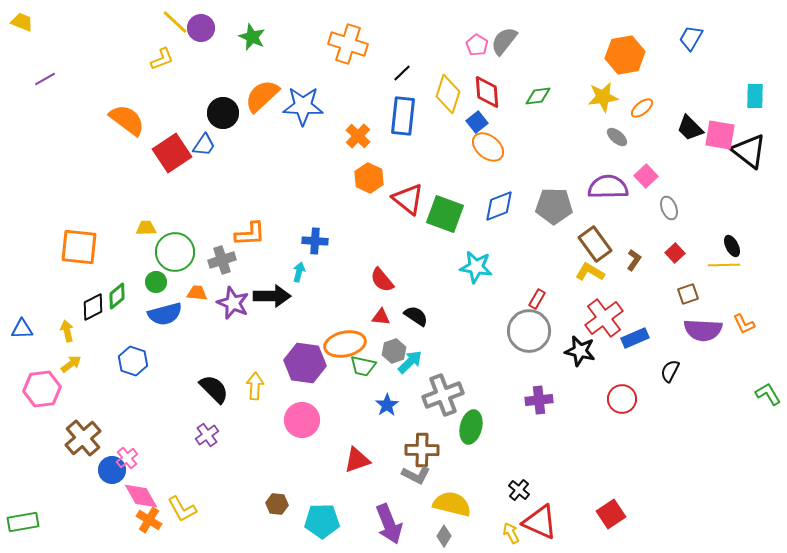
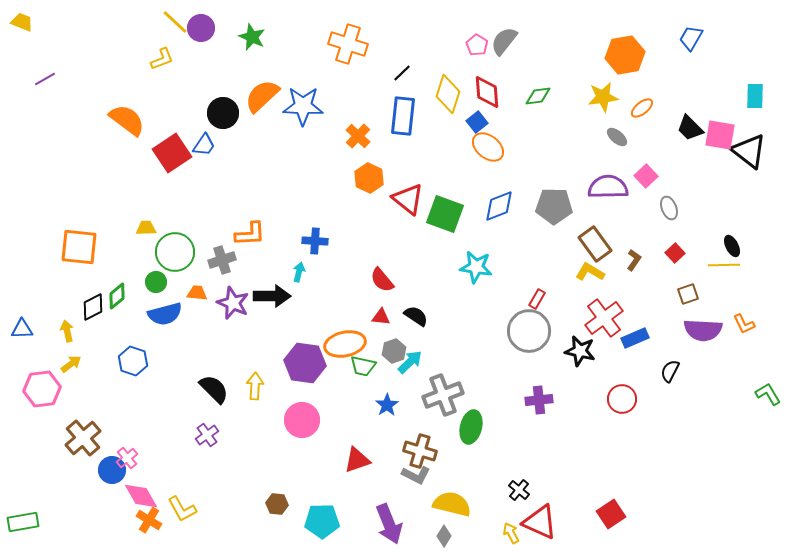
brown cross at (422, 450): moved 2 px left, 1 px down; rotated 16 degrees clockwise
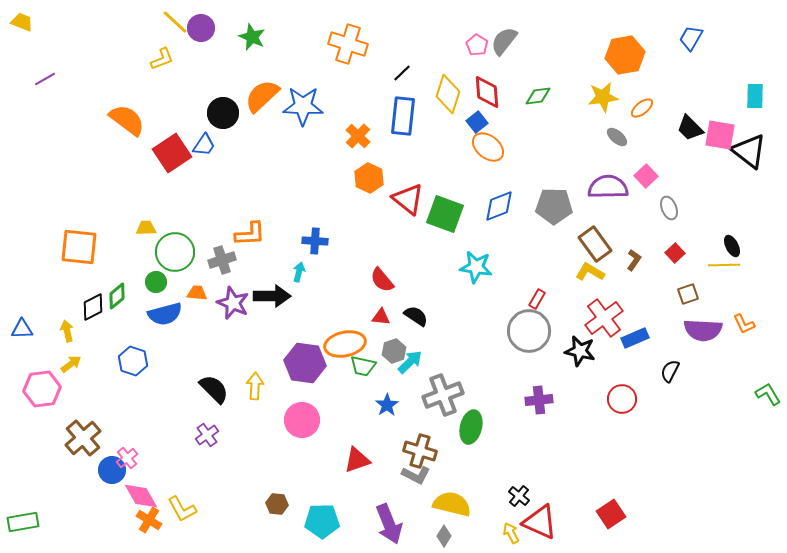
black cross at (519, 490): moved 6 px down
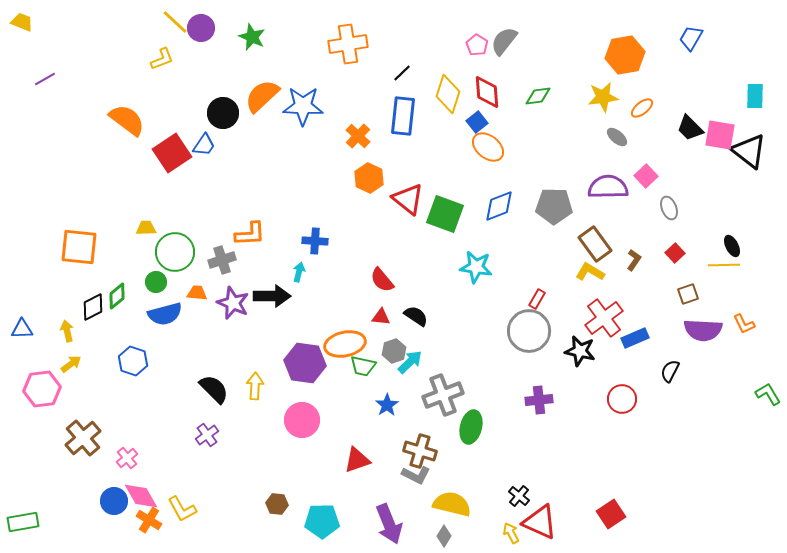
orange cross at (348, 44): rotated 27 degrees counterclockwise
blue circle at (112, 470): moved 2 px right, 31 px down
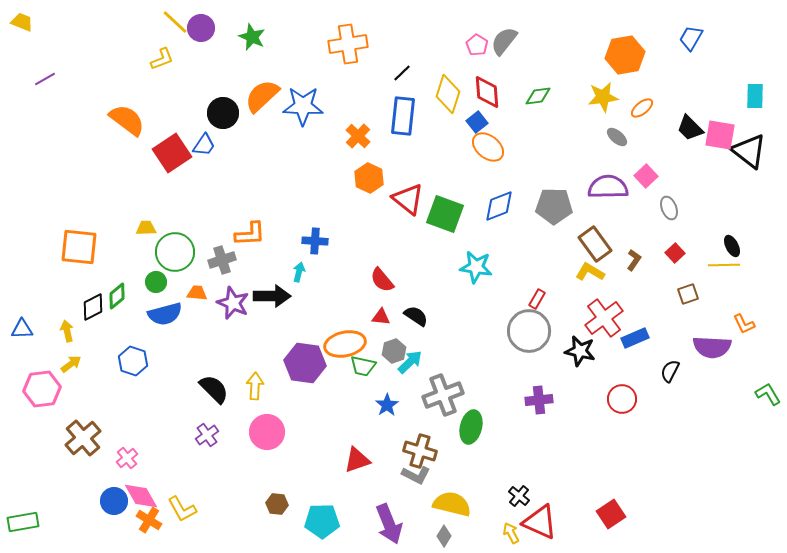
purple semicircle at (703, 330): moved 9 px right, 17 px down
pink circle at (302, 420): moved 35 px left, 12 px down
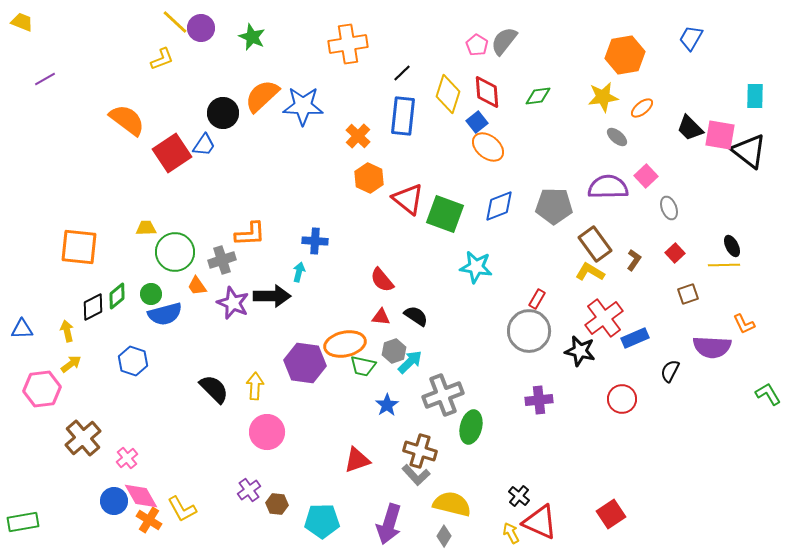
green circle at (156, 282): moved 5 px left, 12 px down
orange trapezoid at (197, 293): moved 7 px up; rotated 130 degrees counterclockwise
purple cross at (207, 435): moved 42 px right, 55 px down
gray L-shape at (416, 475): rotated 20 degrees clockwise
purple arrow at (389, 524): rotated 39 degrees clockwise
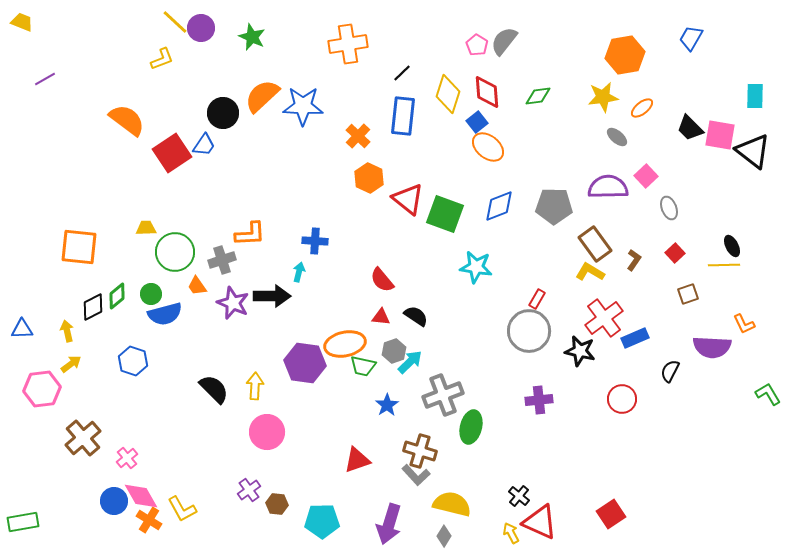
black triangle at (749, 151): moved 4 px right
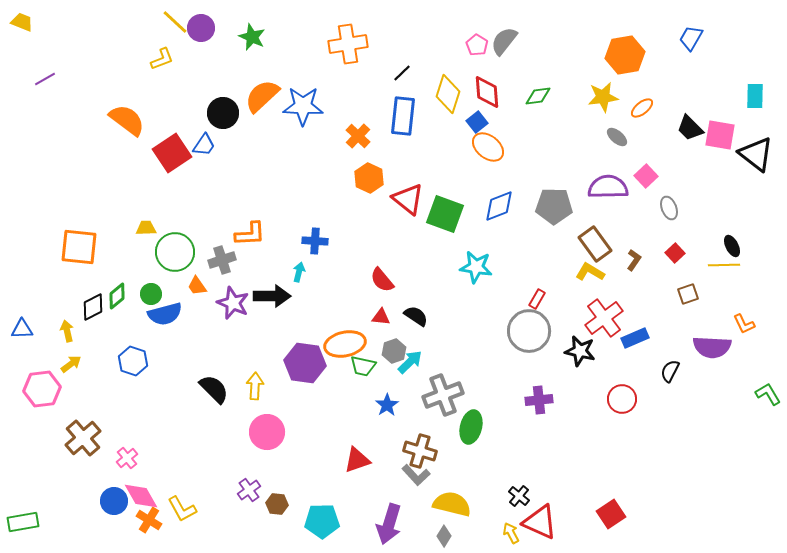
black triangle at (753, 151): moved 3 px right, 3 px down
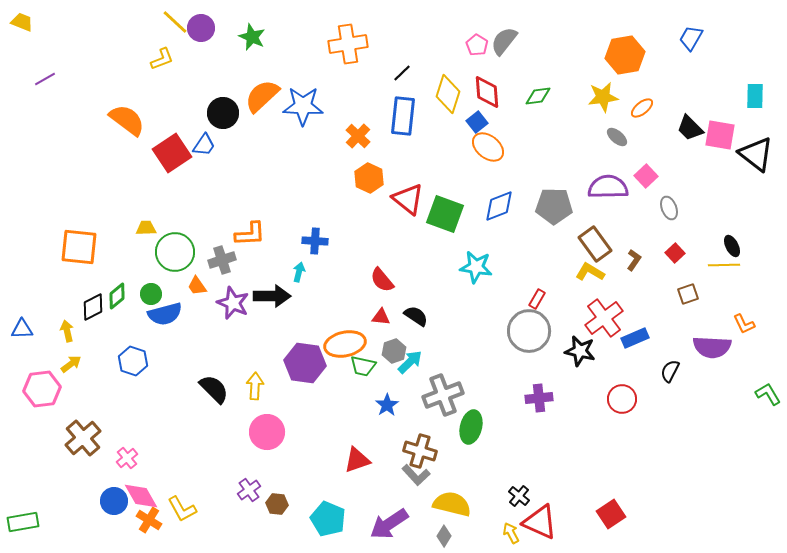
purple cross at (539, 400): moved 2 px up
cyan pentagon at (322, 521): moved 6 px right, 2 px up; rotated 24 degrees clockwise
purple arrow at (389, 524): rotated 39 degrees clockwise
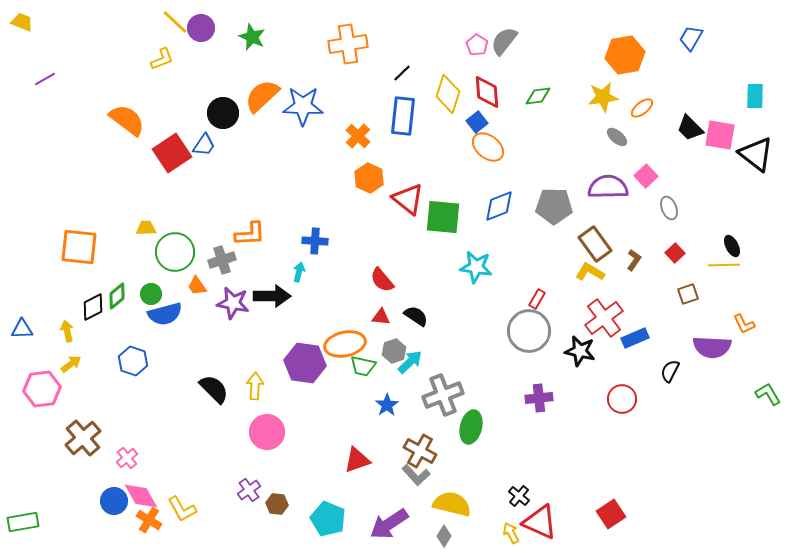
green square at (445, 214): moved 2 px left, 3 px down; rotated 15 degrees counterclockwise
purple star at (233, 303): rotated 12 degrees counterclockwise
brown cross at (420, 451): rotated 12 degrees clockwise
